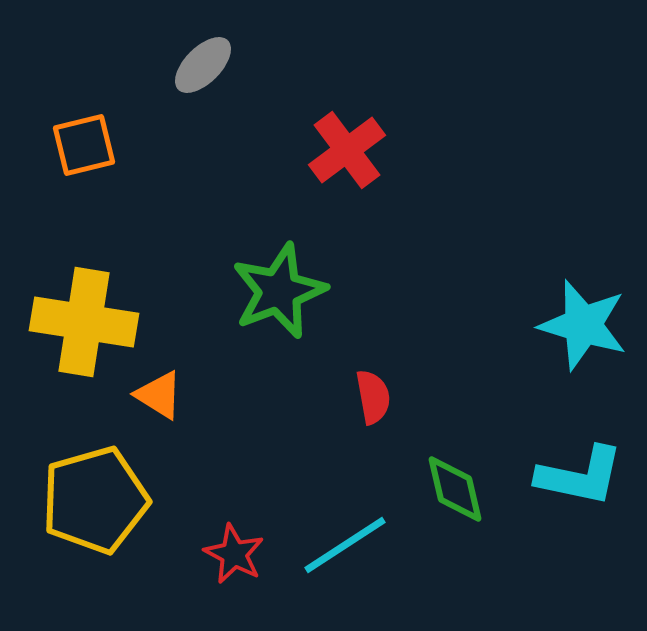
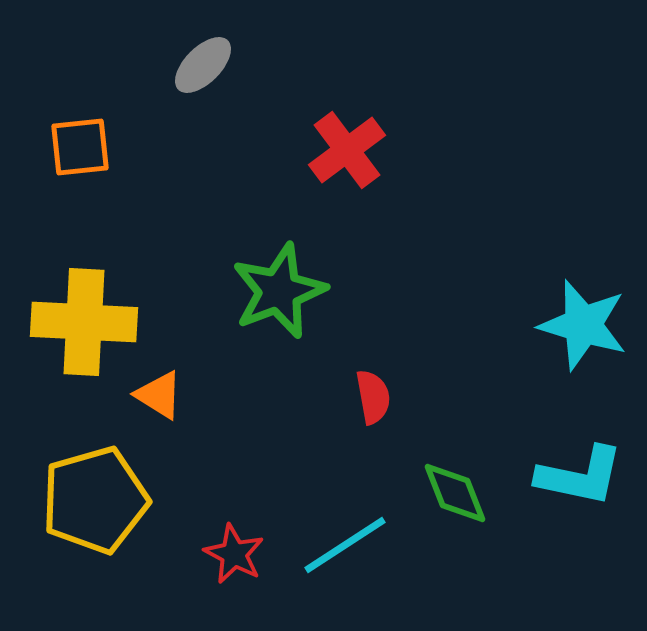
orange square: moved 4 px left, 2 px down; rotated 8 degrees clockwise
yellow cross: rotated 6 degrees counterclockwise
green diamond: moved 4 px down; rotated 8 degrees counterclockwise
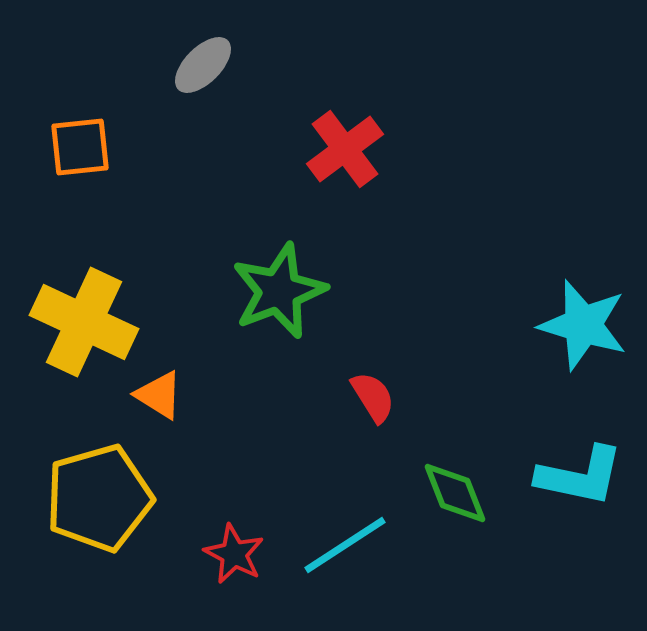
red cross: moved 2 px left, 1 px up
yellow cross: rotated 22 degrees clockwise
red semicircle: rotated 22 degrees counterclockwise
yellow pentagon: moved 4 px right, 2 px up
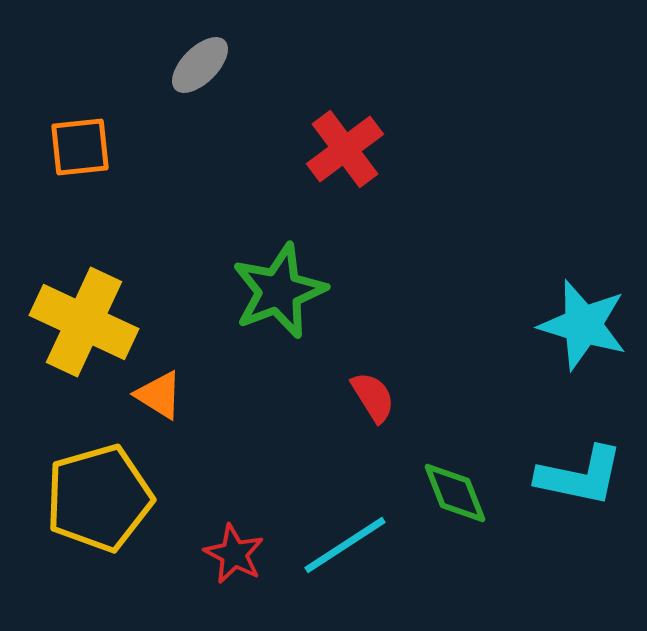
gray ellipse: moved 3 px left
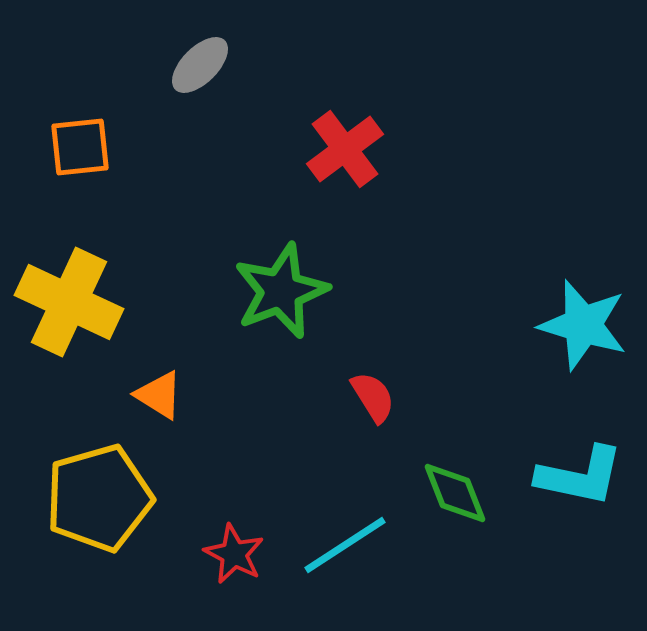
green star: moved 2 px right
yellow cross: moved 15 px left, 20 px up
